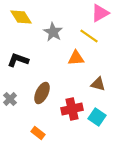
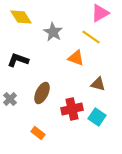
yellow line: moved 2 px right, 1 px down
orange triangle: rotated 24 degrees clockwise
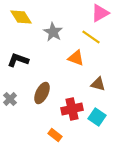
orange rectangle: moved 17 px right, 2 px down
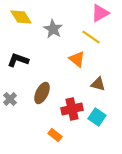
gray star: moved 3 px up
orange triangle: moved 1 px right, 1 px down; rotated 18 degrees clockwise
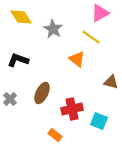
brown triangle: moved 13 px right, 2 px up
cyan square: moved 2 px right, 4 px down; rotated 12 degrees counterclockwise
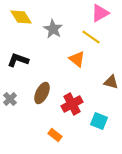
red cross: moved 5 px up; rotated 15 degrees counterclockwise
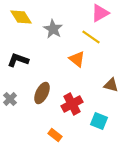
brown triangle: moved 3 px down
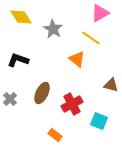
yellow line: moved 1 px down
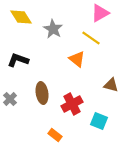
brown ellipse: rotated 35 degrees counterclockwise
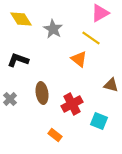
yellow diamond: moved 2 px down
orange triangle: moved 2 px right
